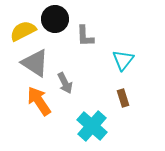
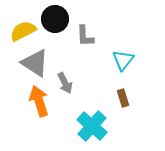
orange arrow: rotated 16 degrees clockwise
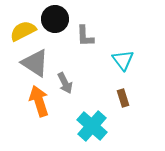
cyan triangle: rotated 15 degrees counterclockwise
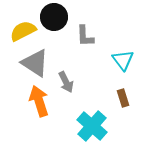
black circle: moved 1 px left, 2 px up
gray arrow: moved 1 px right, 1 px up
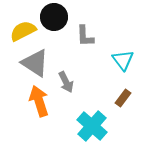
brown rectangle: rotated 54 degrees clockwise
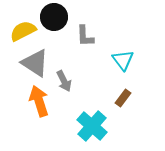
gray arrow: moved 2 px left, 1 px up
